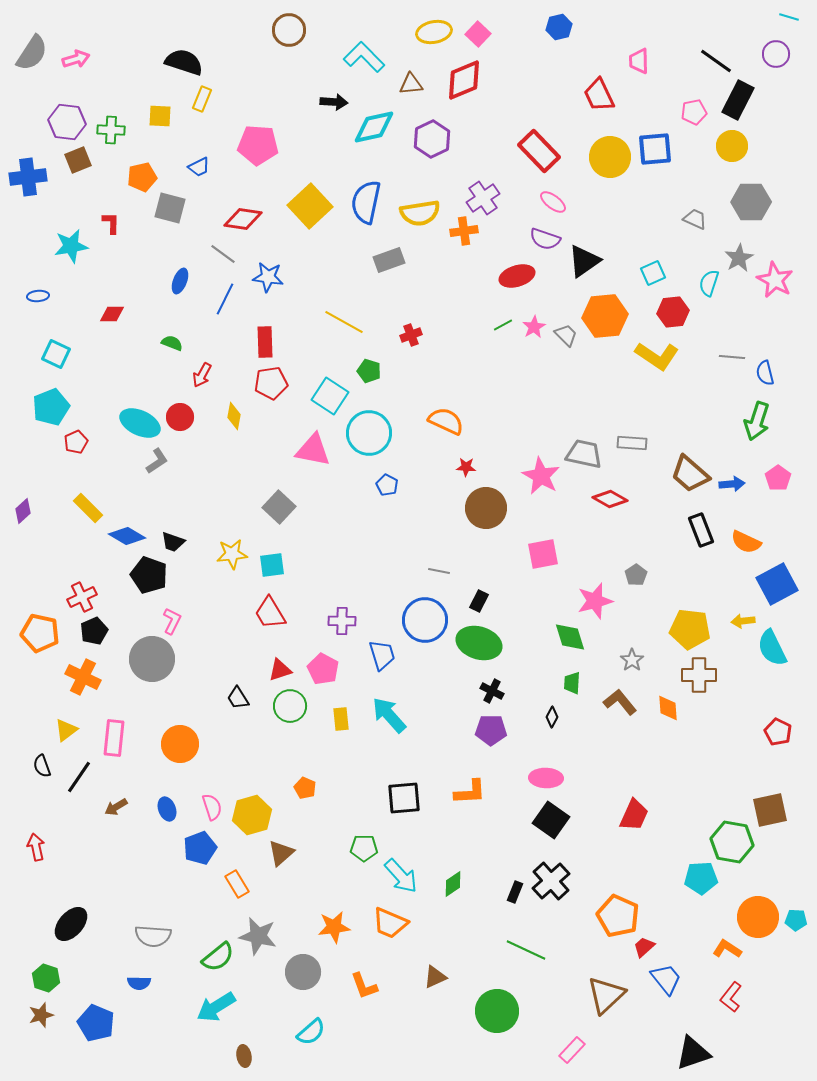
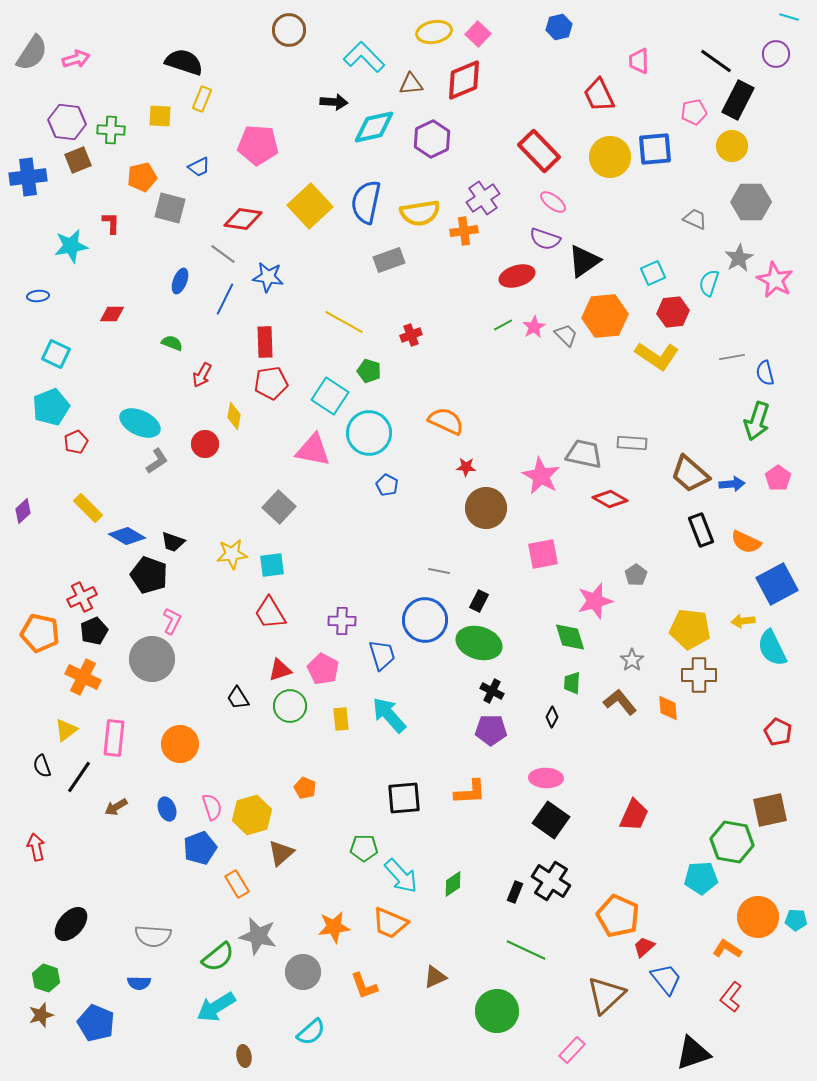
gray line at (732, 357): rotated 15 degrees counterclockwise
red circle at (180, 417): moved 25 px right, 27 px down
black cross at (551, 881): rotated 15 degrees counterclockwise
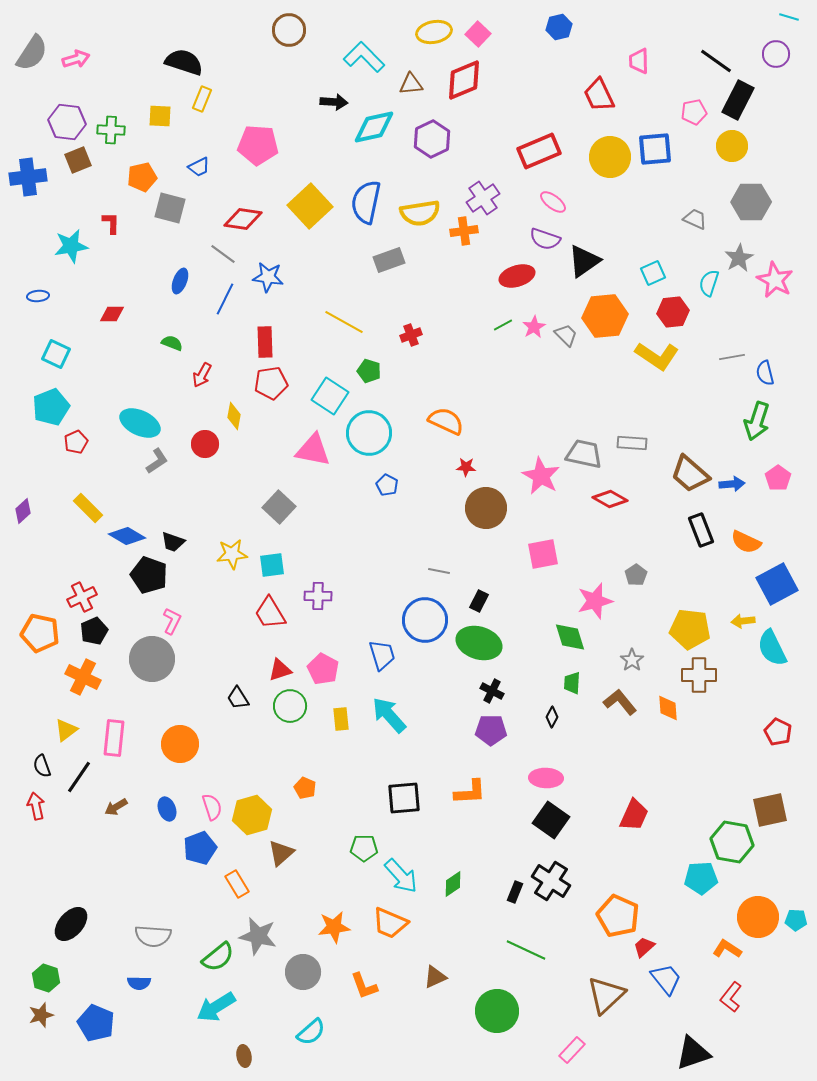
red rectangle at (539, 151): rotated 69 degrees counterclockwise
purple cross at (342, 621): moved 24 px left, 25 px up
red arrow at (36, 847): moved 41 px up
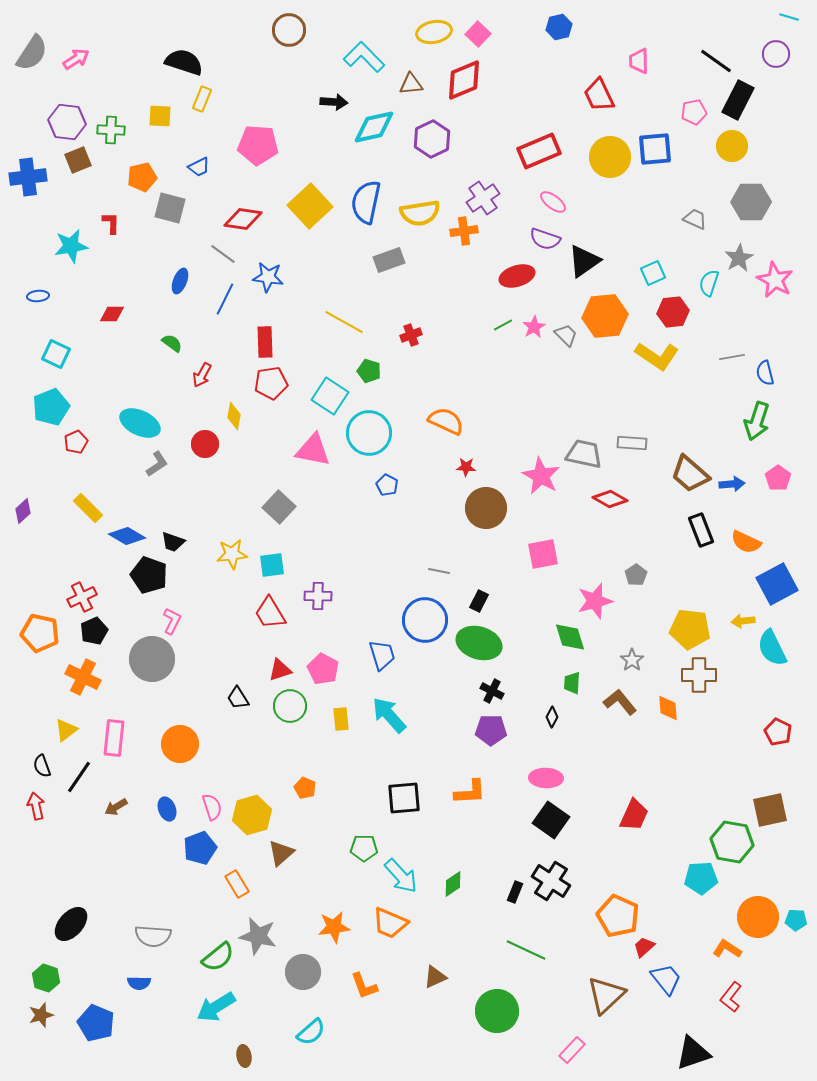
pink arrow at (76, 59): rotated 16 degrees counterclockwise
green semicircle at (172, 343): rotated 15 degrees clockwise
gray L-shape at (157, 461): moved 3 px down
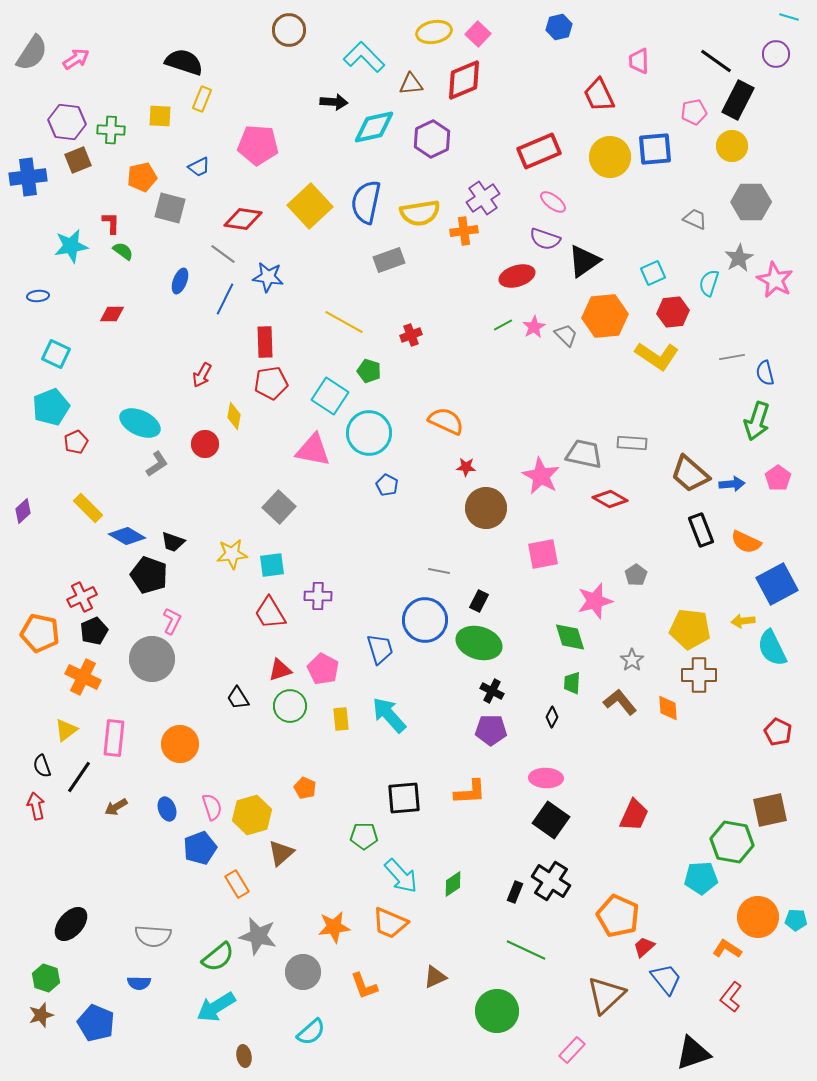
green semicircle at (172, 343): moved 49 px left, 92 px up
blue trapezoid at (382, 655): moved 2 px left, 6 px up
green pentagon at (364, 848): moved 12 px up
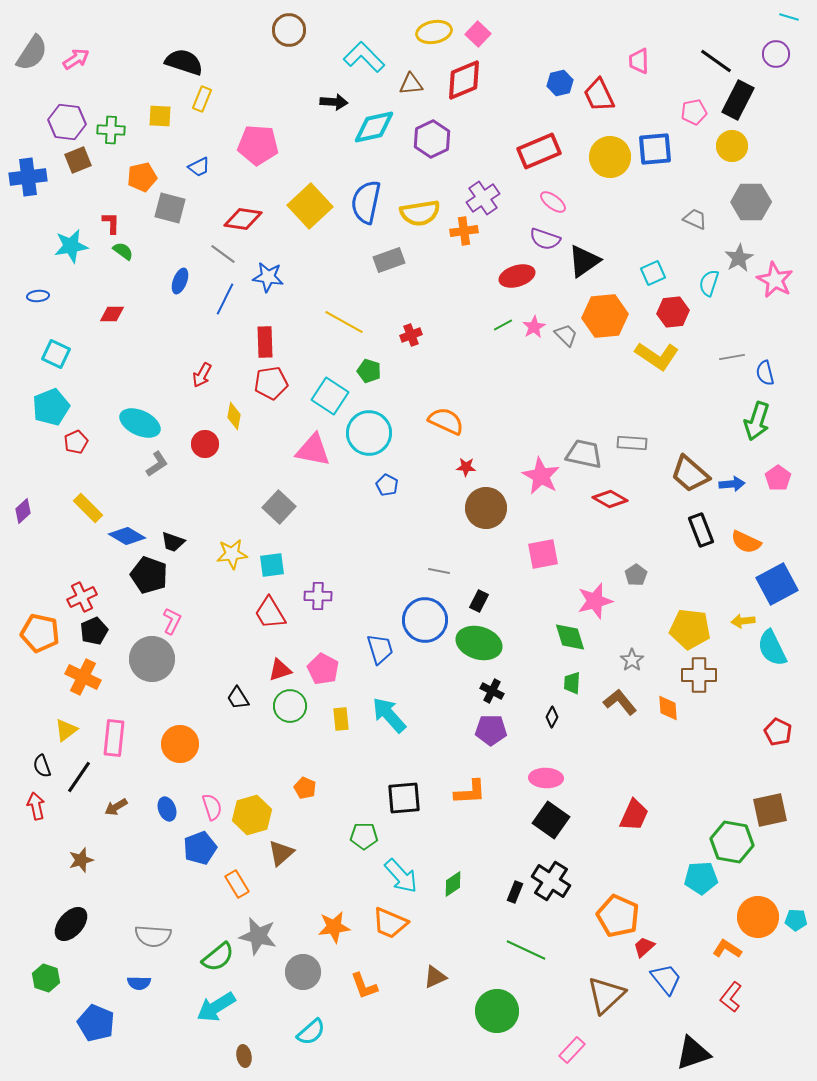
blue hexagon at (559, 27): moved 1 px right, 56 px down
brown star at (41, 1015): moved 40 px right, 155 px up
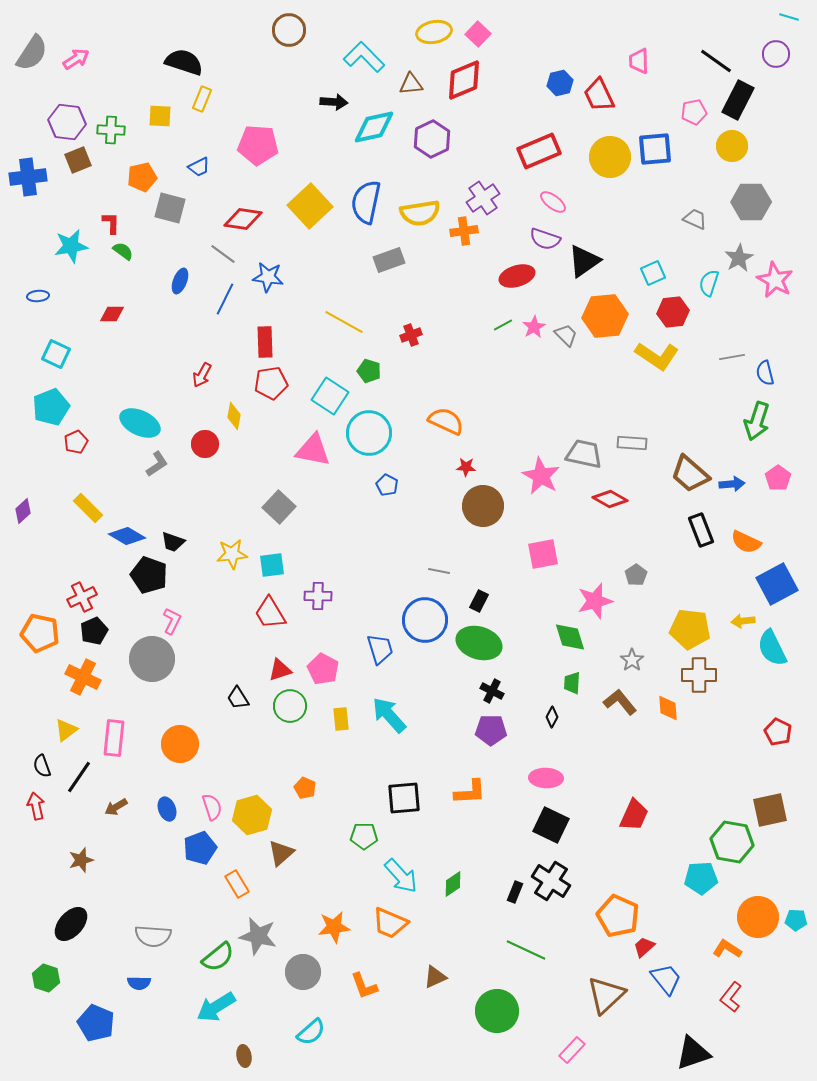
brown circle at (486, 508): moved 3 px left, 2 px up
black square at (551, 820): moved 5 px down; rotated 9 degrees counterclockwise
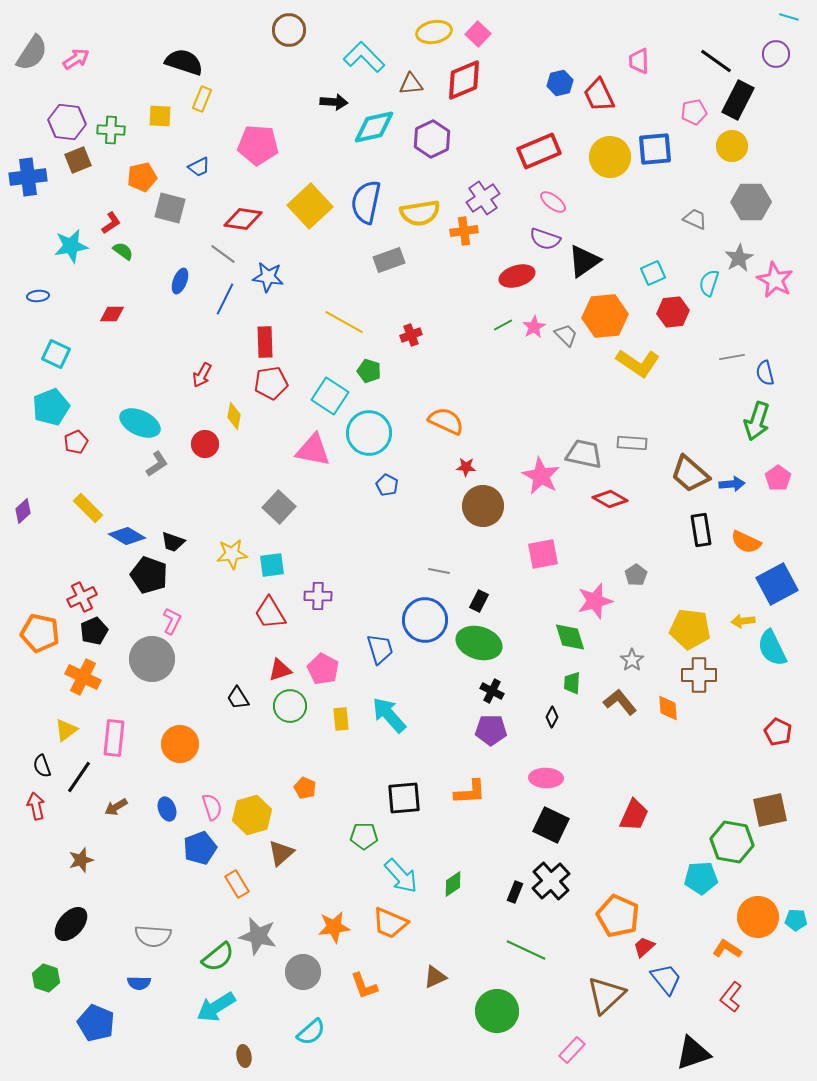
red L-shape at (111, 223): rotated 55 degrees clockwise
yellow L-shape at (657, 356): moved 19 px left, 7 px down
black rectangle at (701, 530): rotated 12 degrees clockwise
black cross at (551, 881): rotated 15 degrees clockwise
